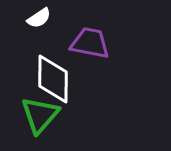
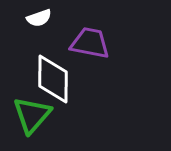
white semicircle: rotated 15 degrees clockwise
green triangle: moved 8 px left
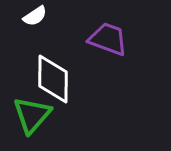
white semicircle: moved 4 px left, 2 px up; rotated 15 degrees counterclockwise
purple trapezoid: moved 18 px right, 4 px up; rotated 9 degrees clockwise
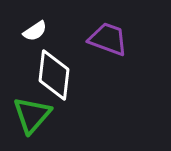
white semicircle: moved 15 px down
white diamond: moved 1 px right, 4 px up; rotated 6 degrees clockwise
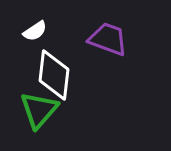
green triangle: moved 7 px right, 5 px up
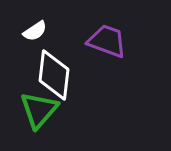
purple trapezoid: moved 1 px left, 2 px down
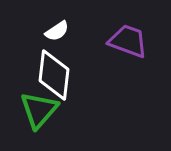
white semicircle: moved 22 px right
purple trapezoid: moved 21 px right
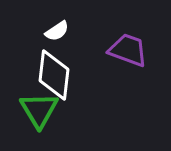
purple trapezoid: moved 9 px down
green triangle: rotated 12 degrees counterclockwise
